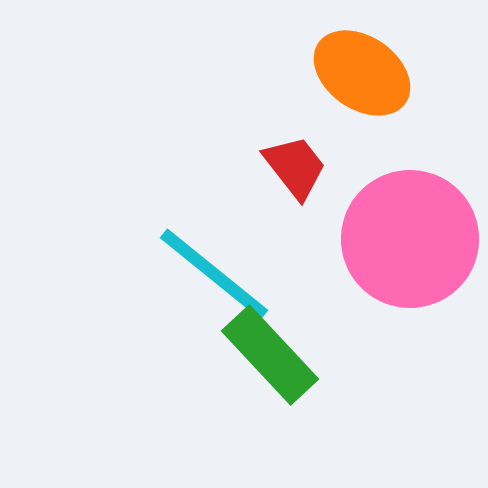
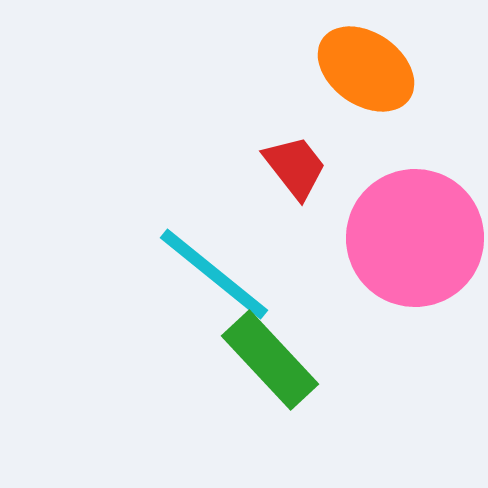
orange ellipse: moved 4 px right, 4 px up
pink circle: moved 5 px right, 1 px up
green rectangle: moved 5 px down
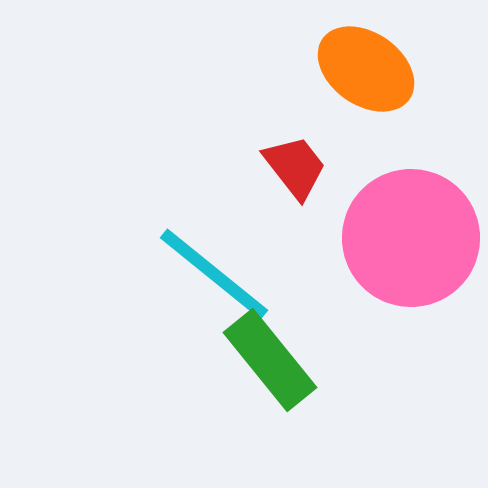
pink circle: moved 4 px left
green rectangle: rotated 4 degrees clockwise
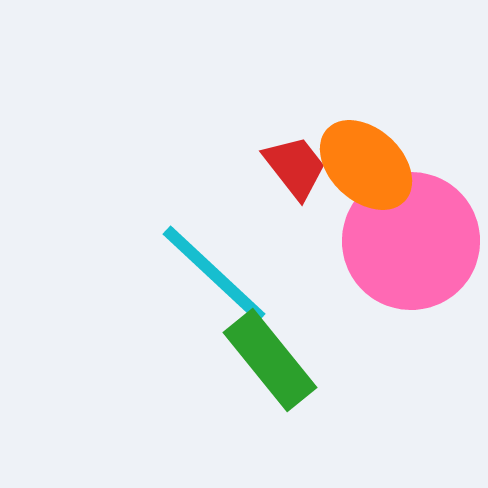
orange ellipse: moved 96 px down; rotated 8 degrees clockwise
pink circle: moved 3 px down
cyan line: rotated 4 degrees clockwise
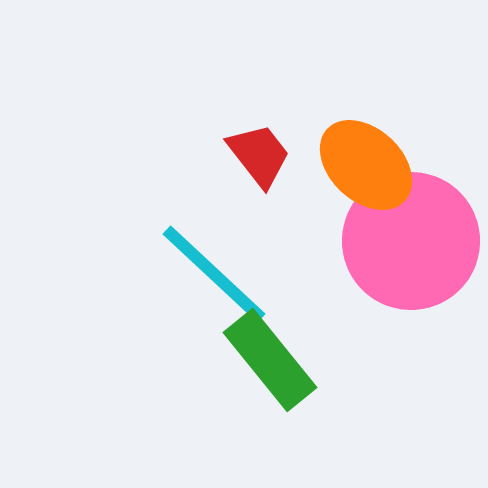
red trapezoid: moved 36 px left, 12 px up
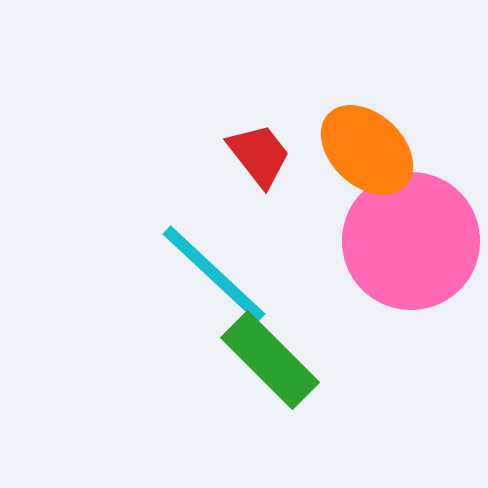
orange ellipse: moved 1 px right, 15 px up
green rectangle: rotated 6 degrees counterclockwise
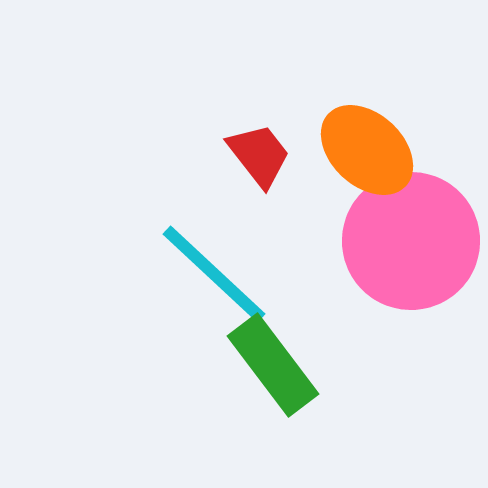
green rectangle: moved 3 px right, 5 px down; rotated 8 degrees clockwise
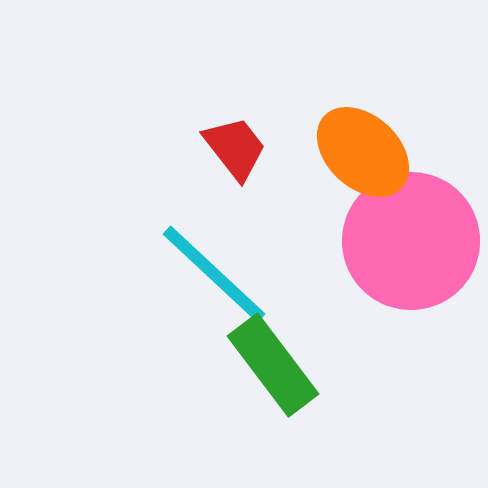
orange ellipse: moved 4 px left, 2 px down
red trapezoid: moved 24 px left, 7 px up
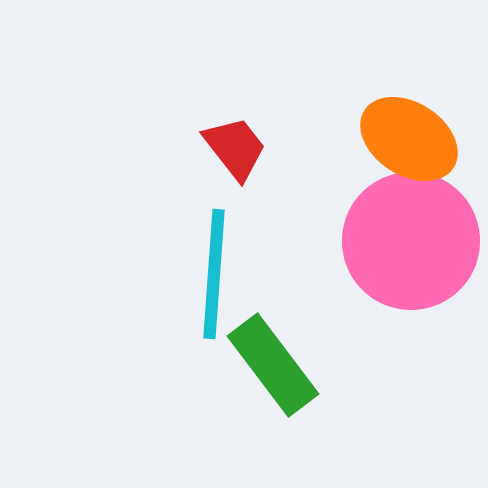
orange ellipse: moved 46 px right, 13 px up; rotated 10 degrees counterclockwise
cyan line: rotated 51 degrees clockwise
